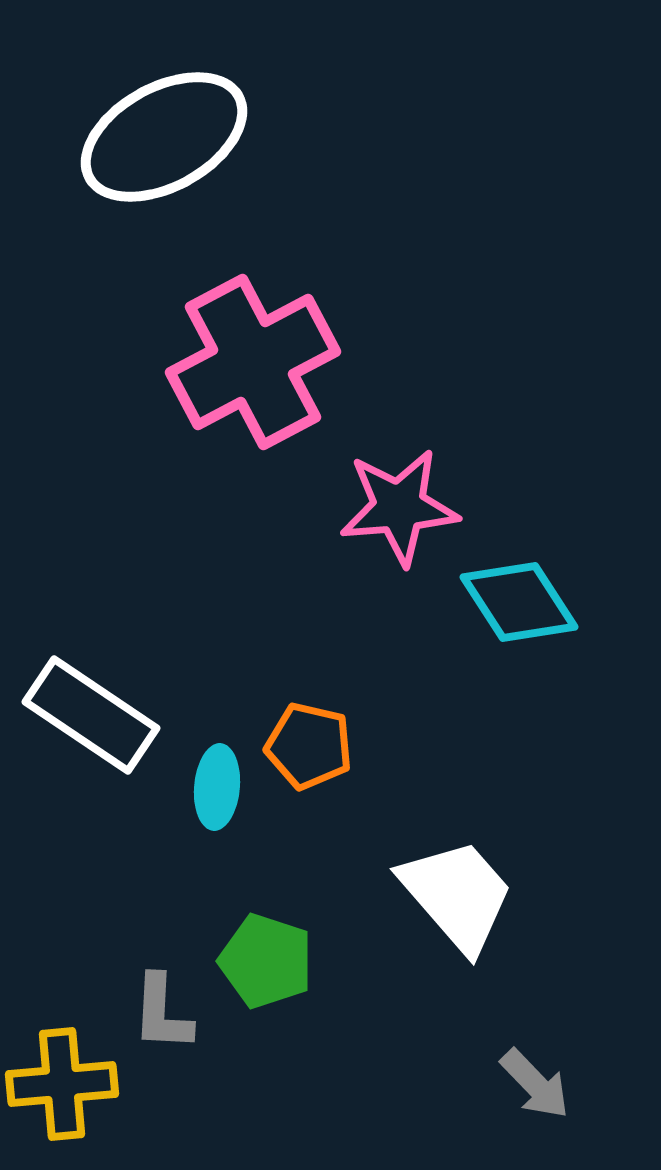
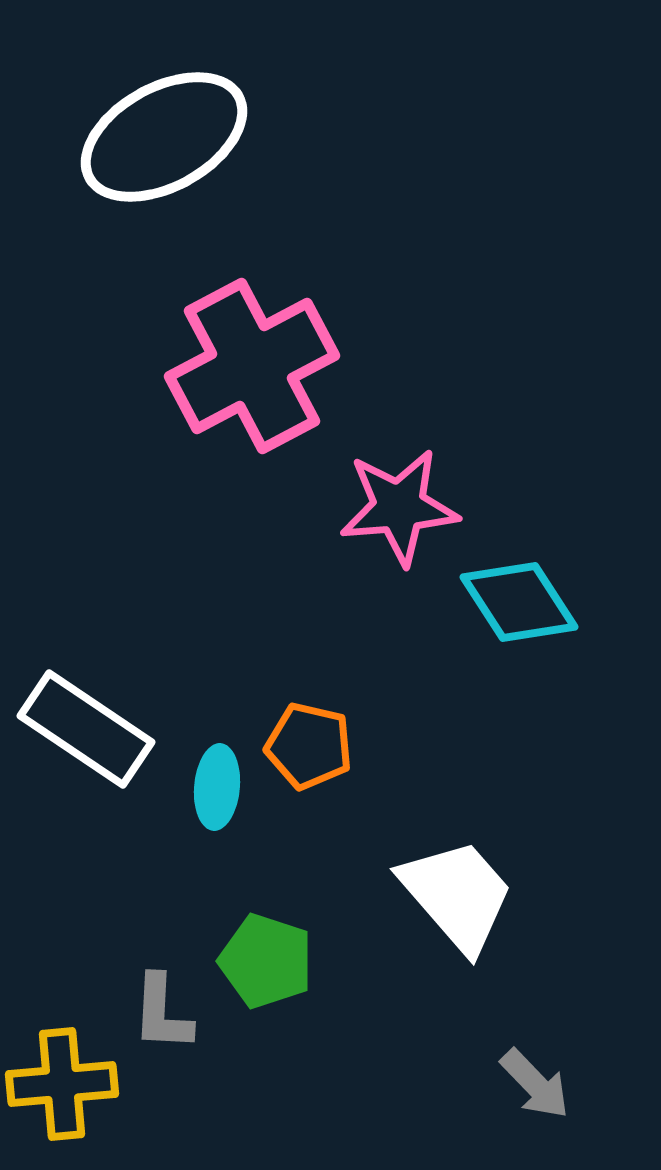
pink cross: moved 1 px left, 4 px down
white rectangle: moved 5 px left, 14 px down
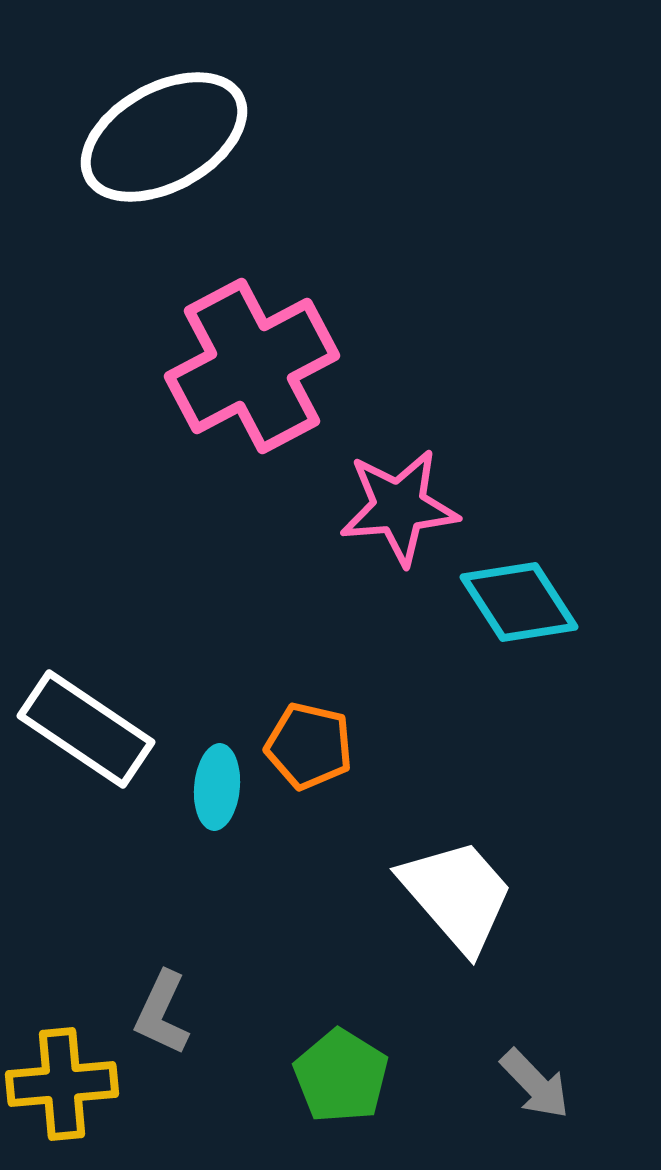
green pentagon: moved 75 px right, 115 px down; rotated 14 degrees clockwise
gray L-shape: rotated 22 degrees clockwise
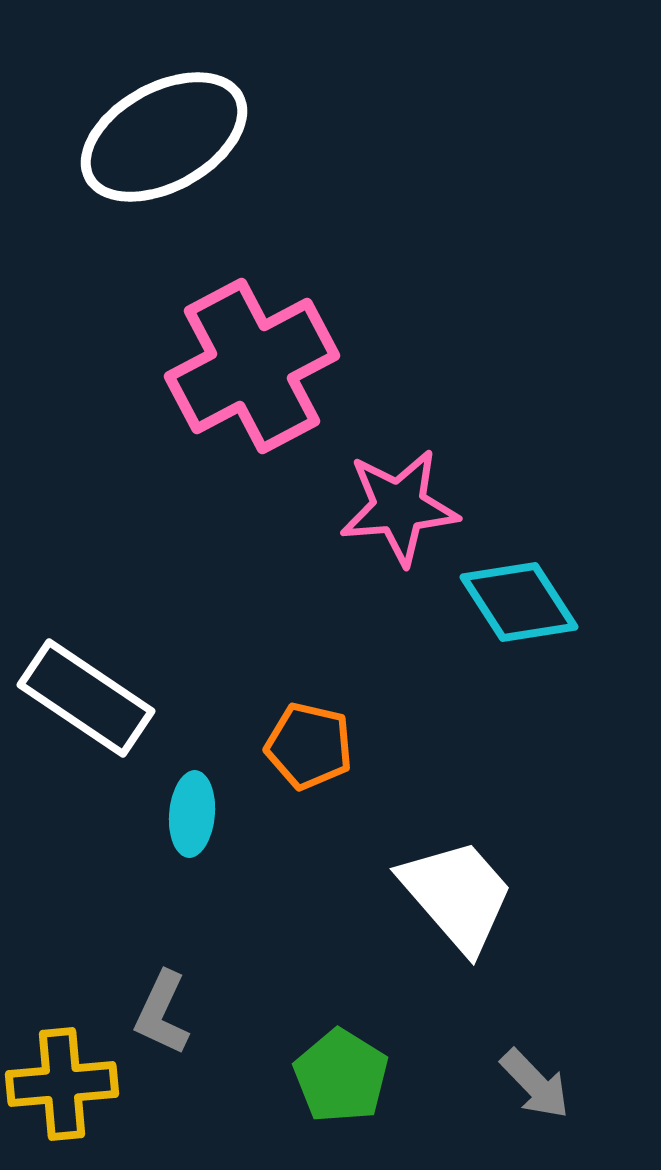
white rectangle: moved 31 px up
cyan ellipse: moved 25 px left, 27 px down
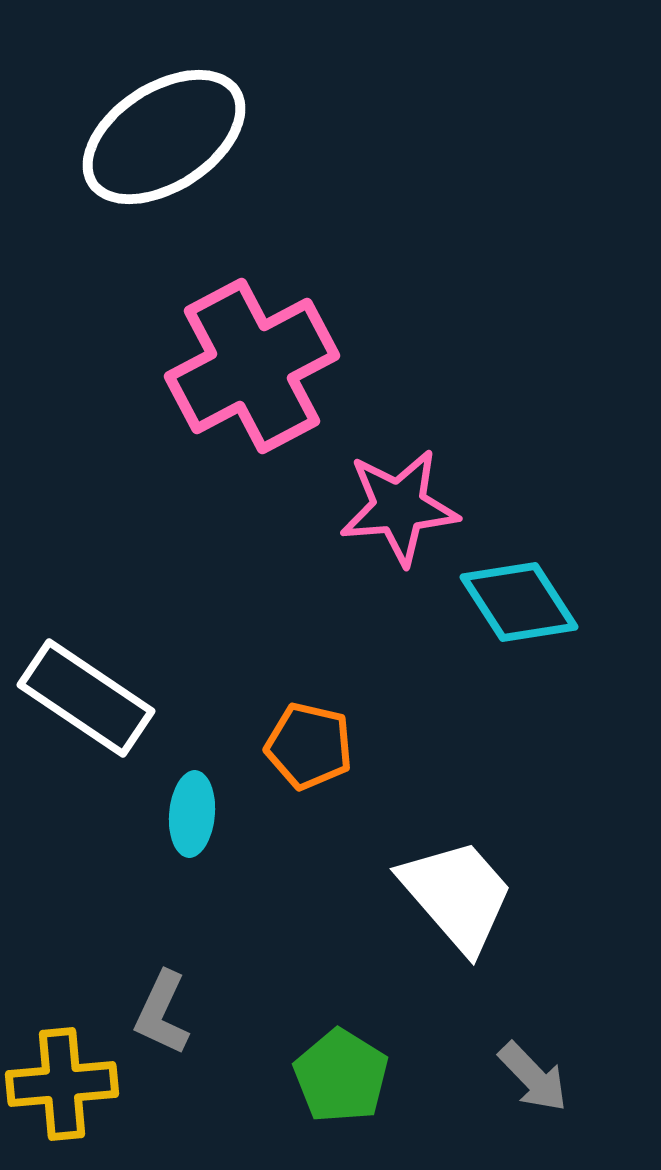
white ellipse: rotated 4 degrees counterclockwise
gray arrow: moved 2 px left, 7 px up
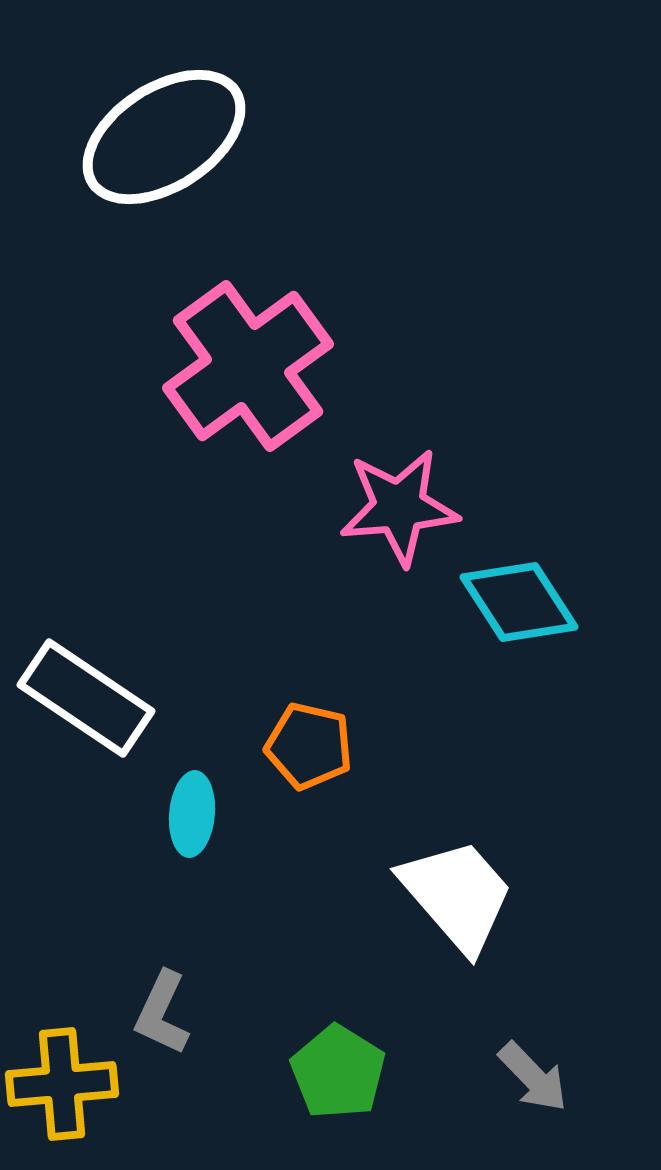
pink cross: moved 4 px left; rotated 8 degrees counterclockwise
green pentagon: moved 3 px left, 4 px up
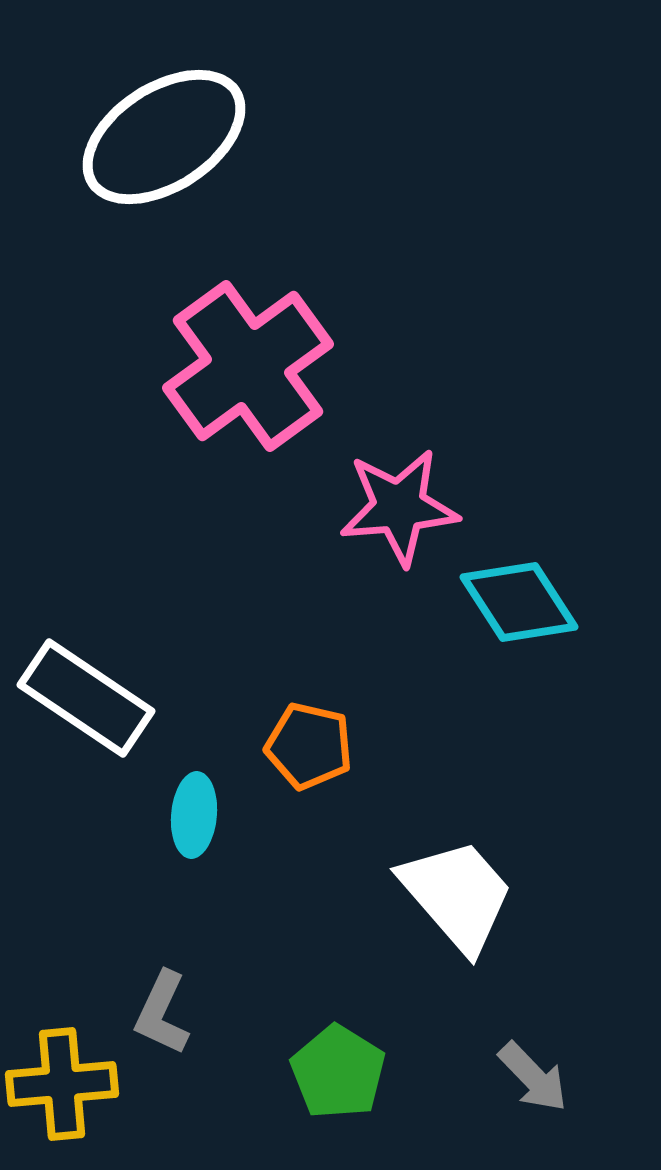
cyan ellipse: moved 2 px right, 1 px down
